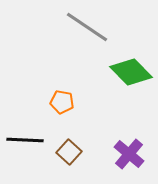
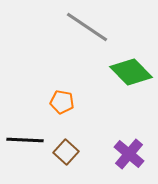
brown square: moved 3 px left
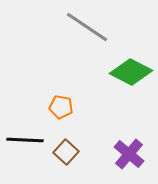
green diamond: rotated 18 degrees counterclockwise
orange pentagon: moved 1 px left, 5 px down
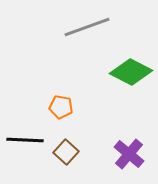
gray line: rotated 54 degrees counterclockwise
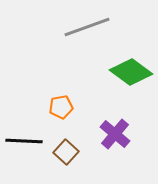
green diamond: rotated 9 degrees clockwise
orange pentagon: rotated 20 degrees counterclockwise
black line: moved 1 px left, 1 px down
purple cross: moved 14 px left, 20 px up
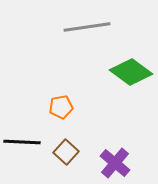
gray line: rotated 12 degrees clockwise
purple cross: moved 29 px down
black line: moved 2 px left, 1 px down
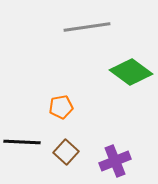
purple cross: moved 2 px up; rotated 28 degrees clockwise
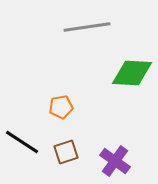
green diamond: moved 1 px right, 1 px down; rotated 33 degrees counterclockwise
black line: rotated 30 degrees clockwise
brown square: rotated 30 degrees clockwise
purple cross: rotated 32 degrees counterclockwise
